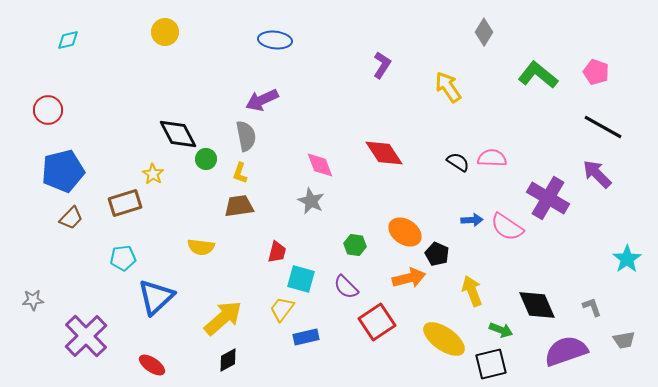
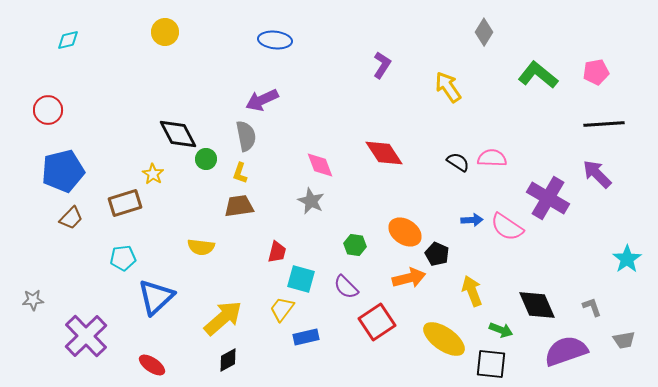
pink pentagon at (596, 72): rotated 30 degrees counterclockwise
black line at (603, 127): moved 1 px right, 3 px up; rotated 33 degrees counterclockwise
black square at (491, 364): rotated 20 degrees clockwise
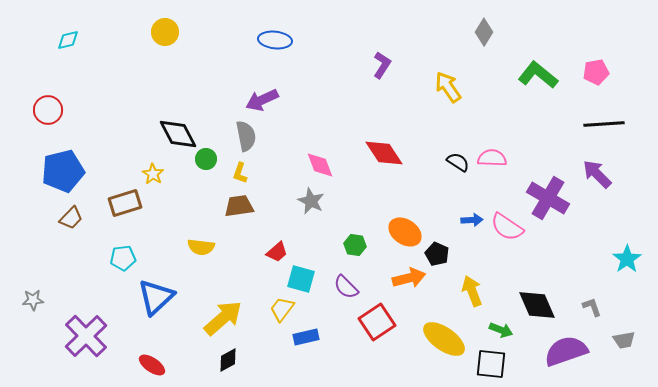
red trapezoid at (277, 252): rotated 35 degrees clockwise
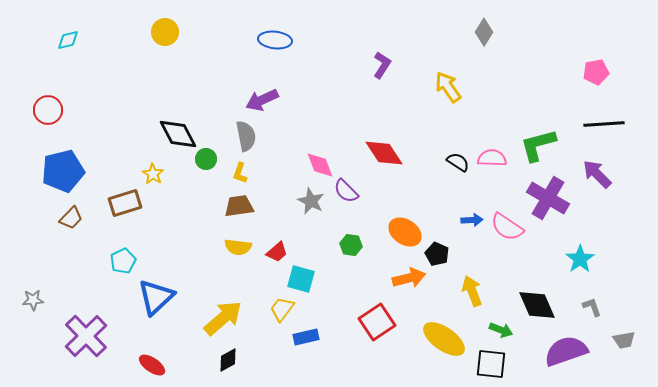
green L-shape at (538, 75): moved 70 px down; rotated 54 degrees counterclockwise
green hexagon at (355, 245): moved 4 px left
yellow semicircle at (201, 247): moved 37 px right
cyan pentagon at (123, 258): moved 3 px down; rotated 20 degrees counterclockwise
cyan star at (627, 259): moved 47 px left
purple semicircle at (346, 287): moved 96 px up
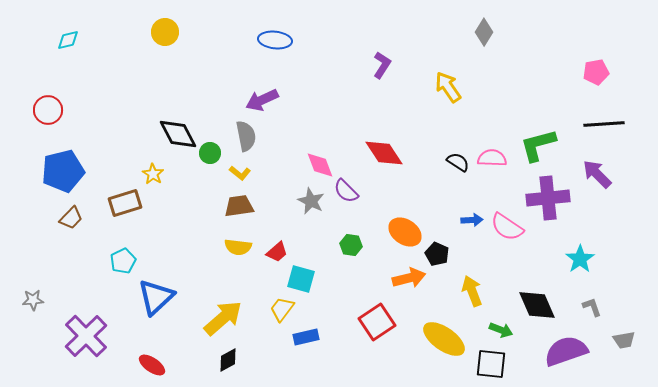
green circle at (206, 159): moved 4 px right, 6 px up
yellow L-shape at (240, 173): rotated 70 degrees counterclockwise
purple cross at (548, 198): rotated 36 degrees counterclockwise
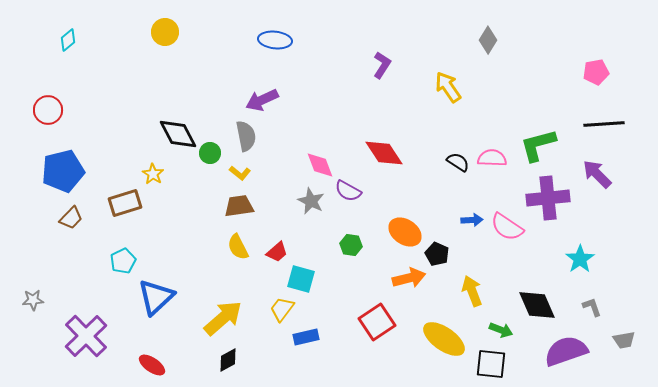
gray diamond at (484, 32): moved 4 px right, 8 px down
cyan diamond at (68, 40): rotated 25 degrees counterclockwise
purple semicircle at (346, 191): moved 2 px right; rotated 16 degrees counterclockwise
yellow semicircle at (238, 247): rotated 56 degrees clockwise
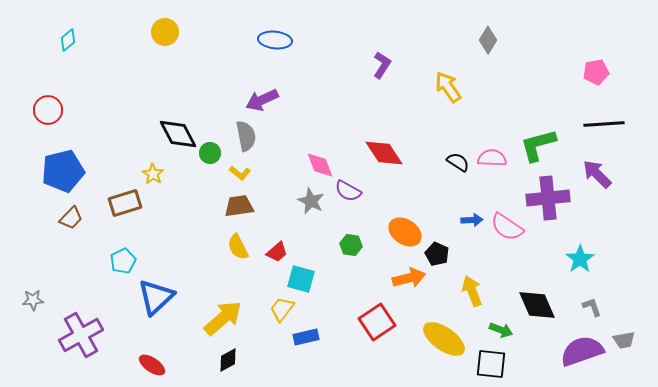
purple cross at (86, 336): moved 5 px left, 1 px up; rotated 15 degrees clockwise
purple semicircle at (566, 351): moved 16 px right
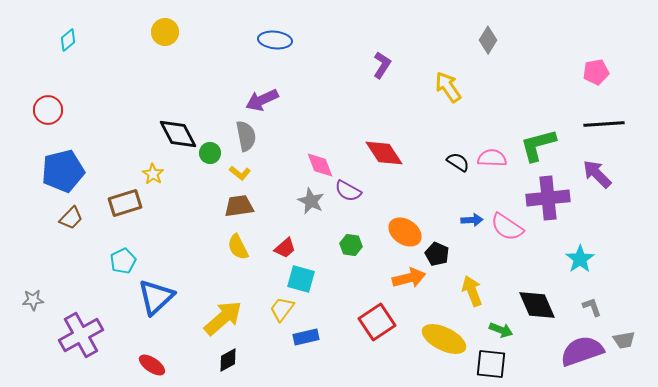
red trapezoid at (277, 252): moved 8 px right, 4 px up
yellow ellipse at (444, 339): rotated 9 degrees counterclockwise
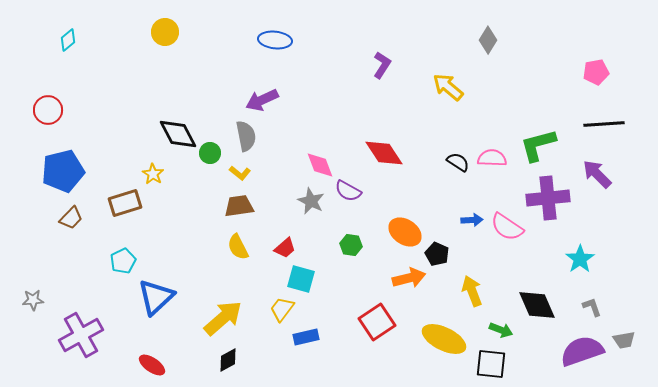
yellow arrow at (448, 87): rotated 16 degrees counterclockwise
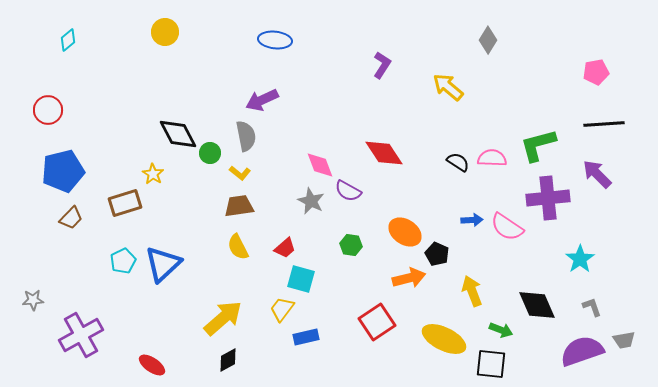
blue triangle at (156, 297): moved 7 px right, 33 px up
